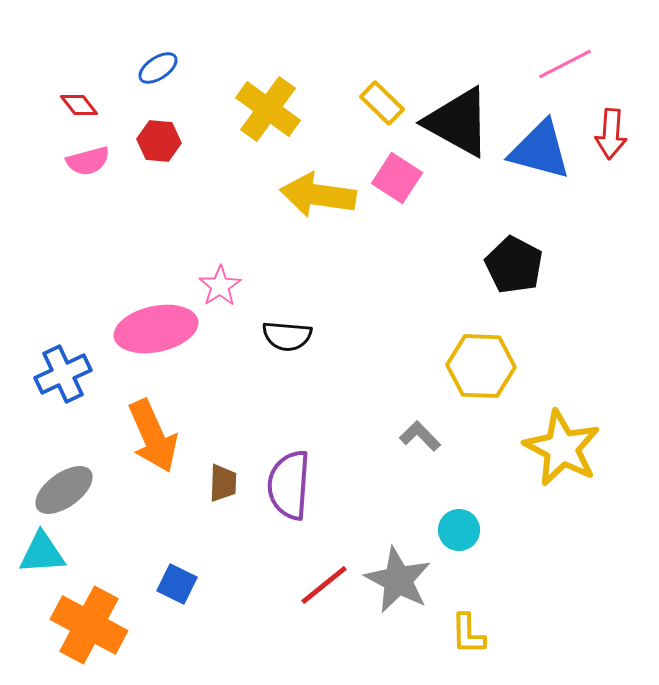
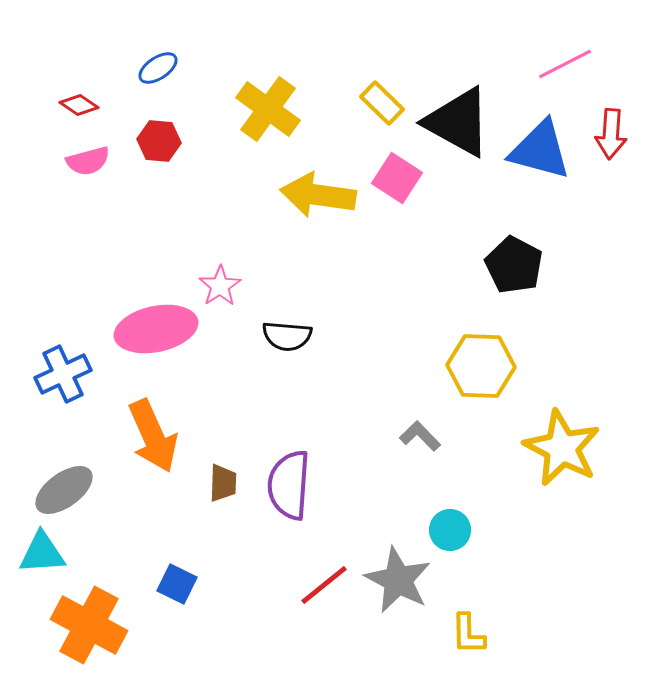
red diamond: rotated 18 degrees counterclockwise
cyan circle: moved 9 px left
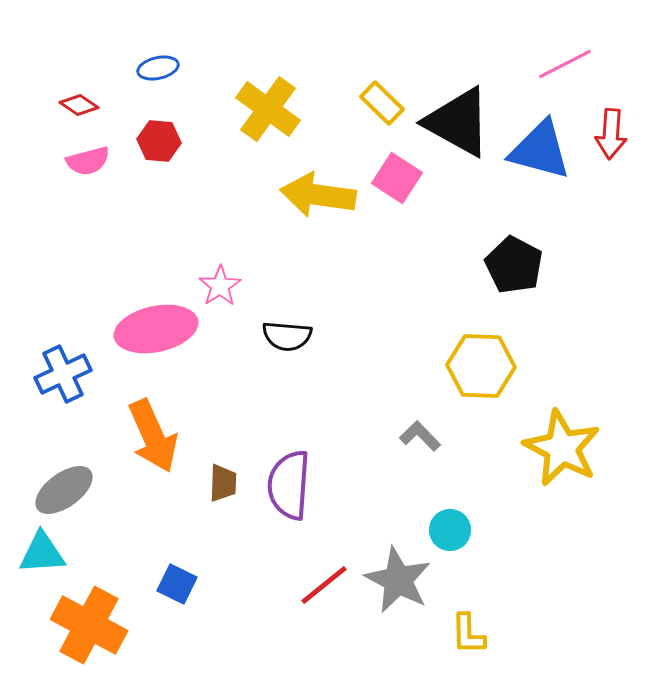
blue ellipse: rotated 21 degrees clockwise
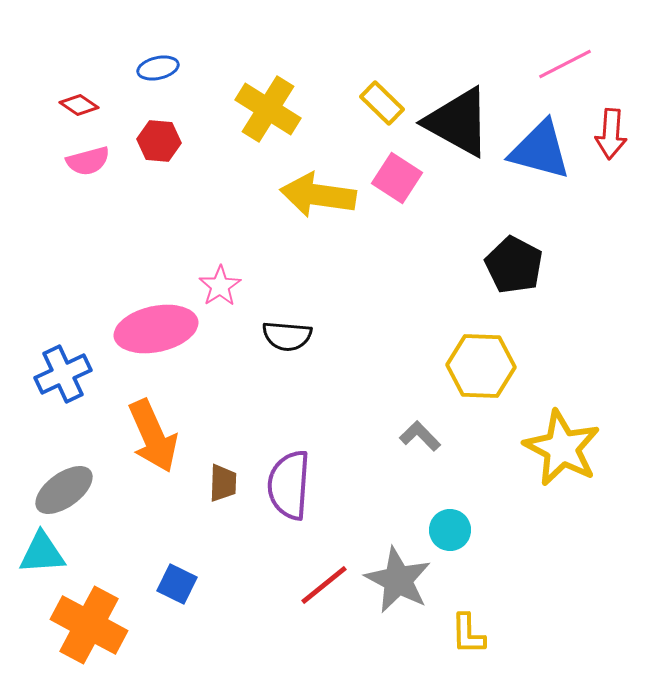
yellow cross: rotated 4 degrees counterclockwise
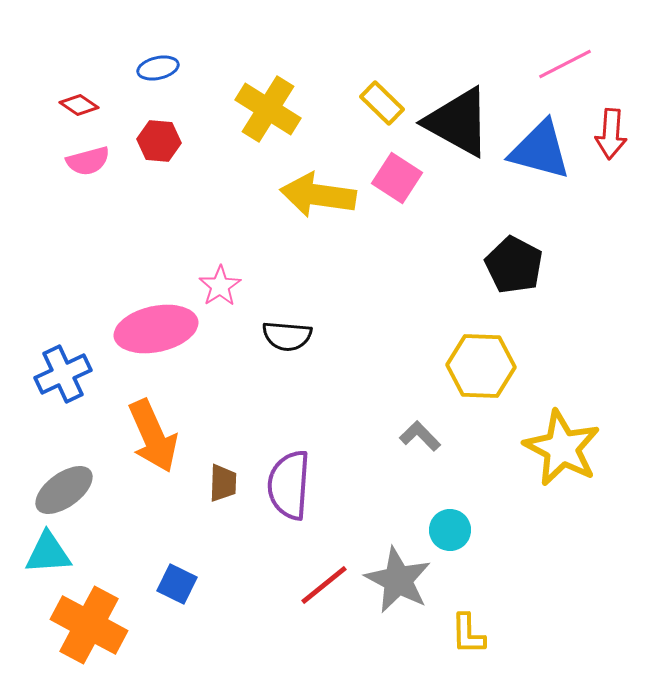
cyan triangle: moved 6 px right
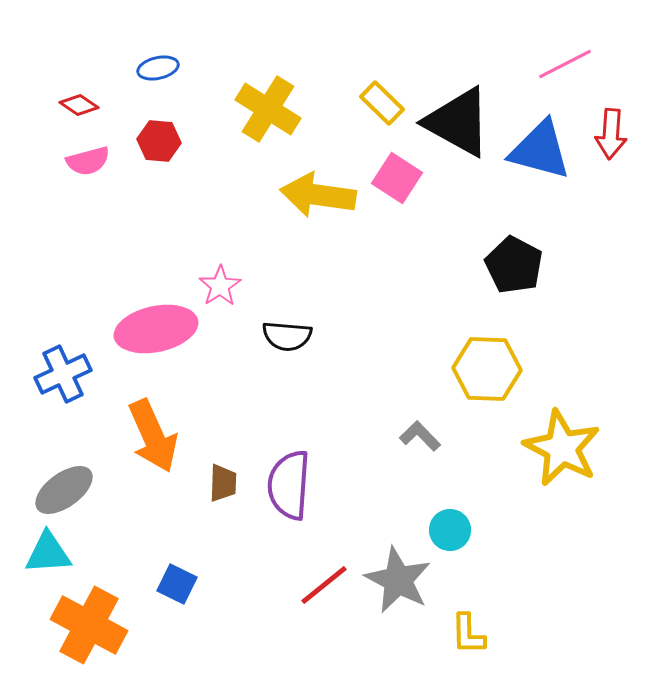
yellow hexagon: moved 6 px right, 3 px down
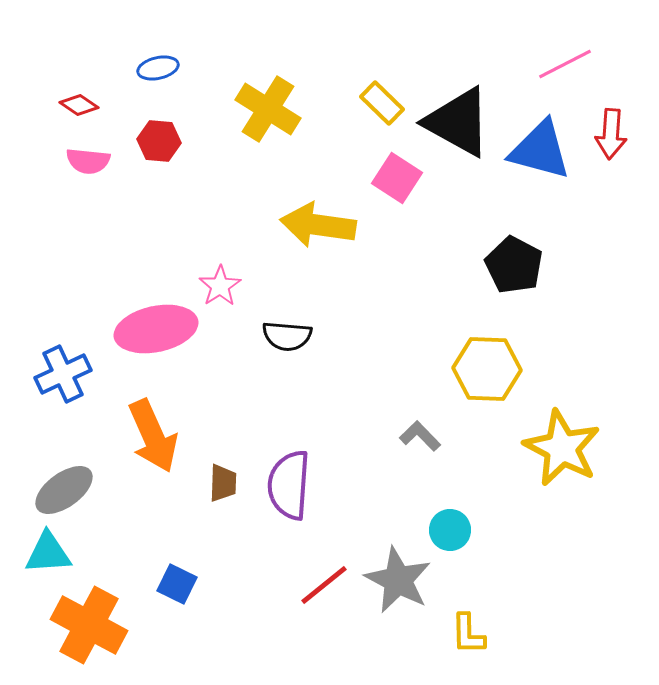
pink semicircle: rotated 21 degrees clockwise
yellow arrow: moved 30 px down
